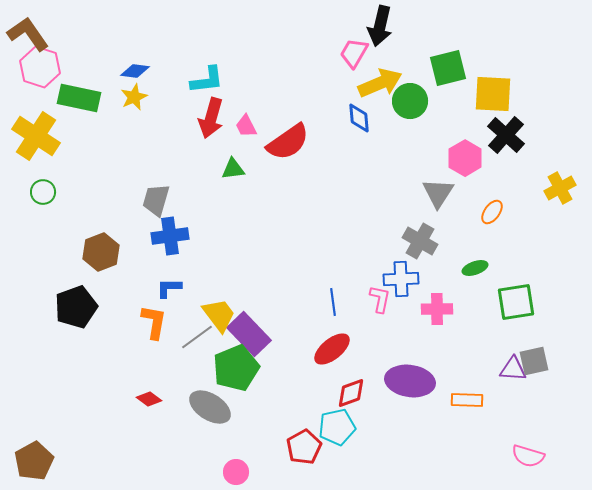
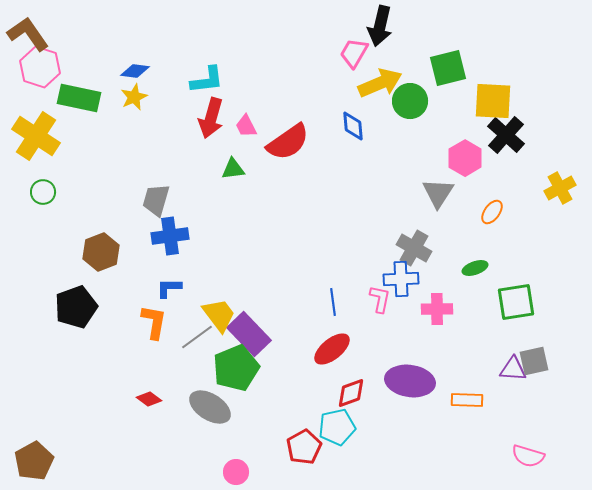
yellow square at (493, 94): moved 7 px down
blue diamond at (359, 118): moved 6 px left, 8 px down
gray cross at (420, 241): moved 6 px left, 7 px down
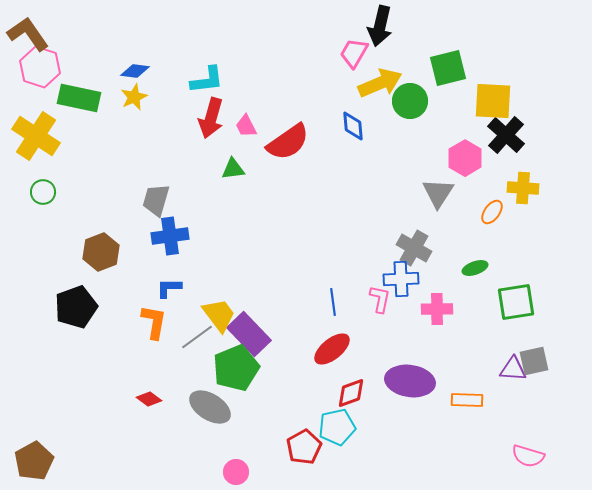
yellow cross at (560, 188): moved 37 px left; rotated 32 degrees clockwise
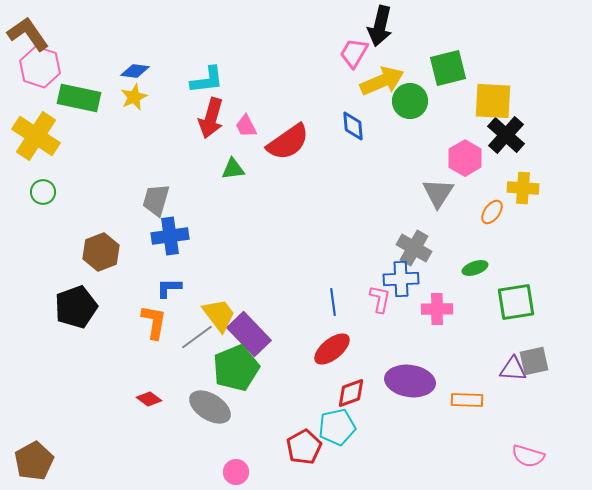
yellow arrow at (380, 83): moved 2 px right, 2 px up
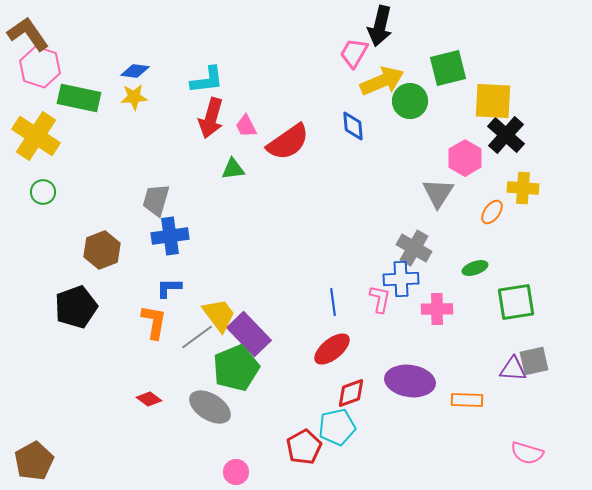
yellow star at (134, 97): rotated 20 degrees clockwise
brown hexagon at (101, 252): moved 1 px right, 2 px up
pink semicircle at (528, 456): moved 1 px left, 3 px up
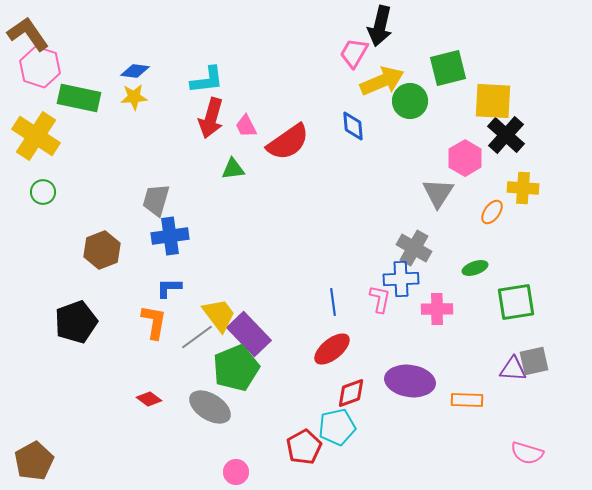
black pentagon at (76, 307): moved 15 px down
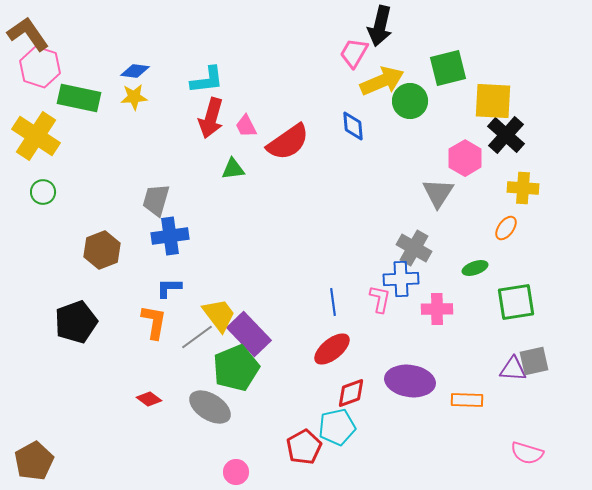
orange ellipse at (492, 212): moved 14 px right, 16 px down
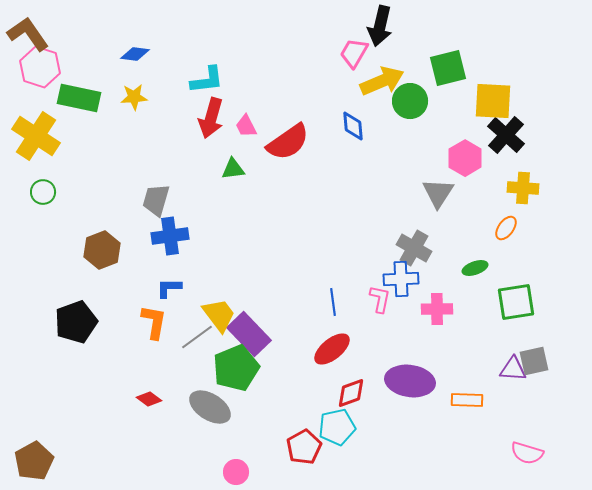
blue diamond at (135, 71): moved 17 px up
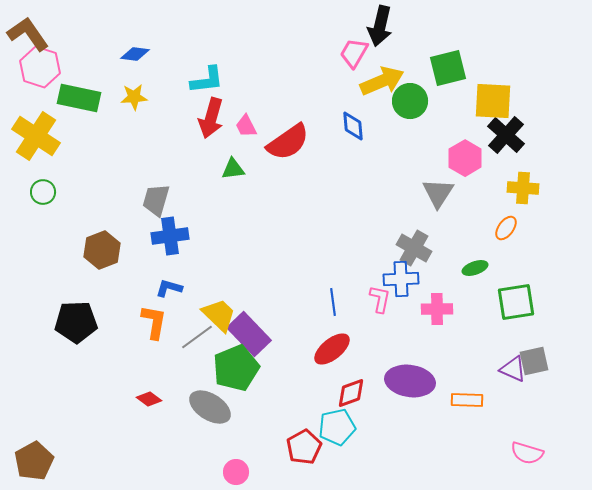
blue L-shape at (169, 288): rotated 16 degrees clockwise
yellow trapezoid at (219, 315): rotated 9 degrees counterclockwise
black pentagon at (76, 322): rotated 18 degrees clockwise
purple triangle at (513, 369): rotated 20 degrees clockwise
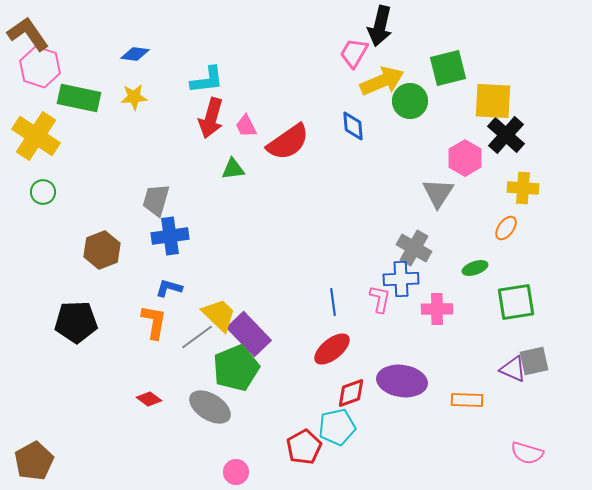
purple ellipse at (410, 381): moved 8 px left
